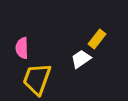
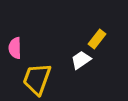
pink semicircle: moved 7 px left
white trapezoid: moved 1 px down
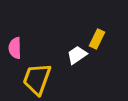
yellow rectangle: rotated 12 degrees counterclockwise
white trapezoid: moved 4 px left, 5 px up
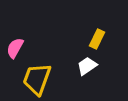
pink semicircle: rotated 30 degrees clockwise
white trapezoid: moved 10 px right, 11 px down
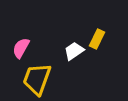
pink semicircle: moved 6 px right
white trapezoid: moved 13 px left, 15 px up
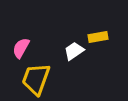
yellow rectangle: moved 1 px right, 2 px up; rotated 54 degrees clockwise
yellow trapezoid: moved 1 px left
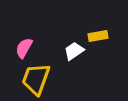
yellow rectangle: moved 1 px up
pink semicircle: moved 3 px right
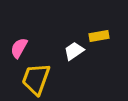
yellow rectangle: moved 1 px right
pink semicircle: moved 5 px left
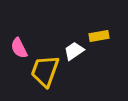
pink semicircle: rotated 55 degrees counterclockwise
yellow trapezoid: moved 9 px right, 8 px up
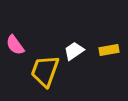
yellow rectangle: moved 10 px right, 14 px down
pink semicircle: moved 4 px left, 3 px up; rotated 10 degrees counterclockwise
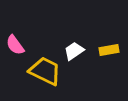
yellow trapezoid: rotated 96 degrees clockwise
